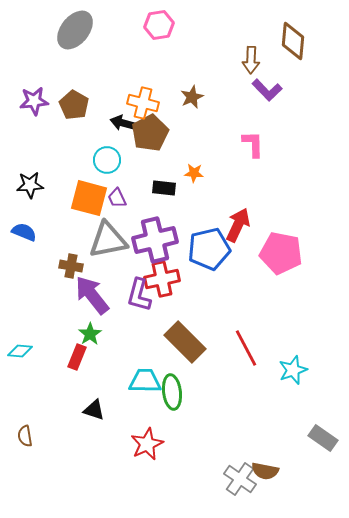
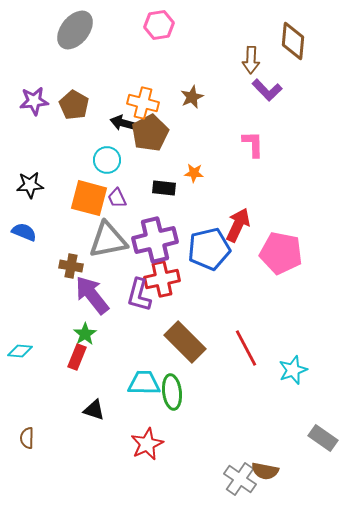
green star at (90, 334): moved 5 px left
cyan trapezoid at (145, 381): moved 1 px left, 2 px down
brown semicircle at (25, 436): moved 2 px right, 2 px down; rotated 10 degrees clockwise
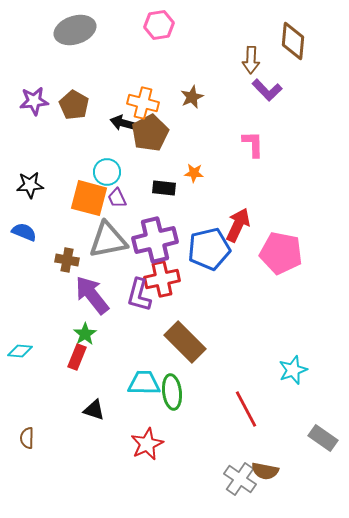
gray ellipse at (75, 30): rotated 33 degrees clockwise
cyan circle at (107, 160): moved 12 px down
brown cross at (71, 266): moved 4 px left, 6 px up
red line at (246, 348): moved 61 px down
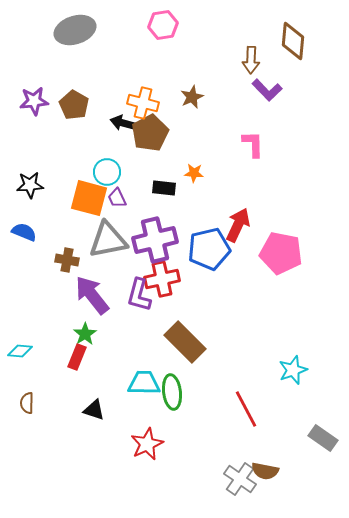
pink hexagon at (159, 25): moved 4 px right
brown semicircle at (27, 438): moved 35 px up
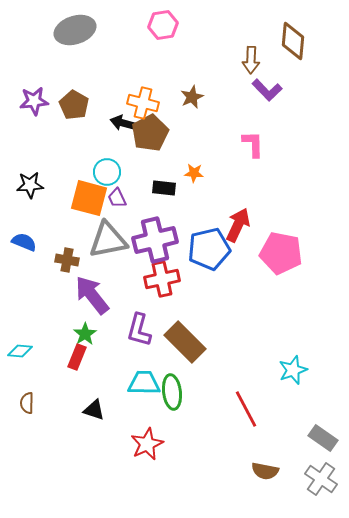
blue semicircle at (24, 232): moved 10 px down
purple L-shape at (139, 295): moved 35 px down
gray cross at (240, 479): moved 81 px right
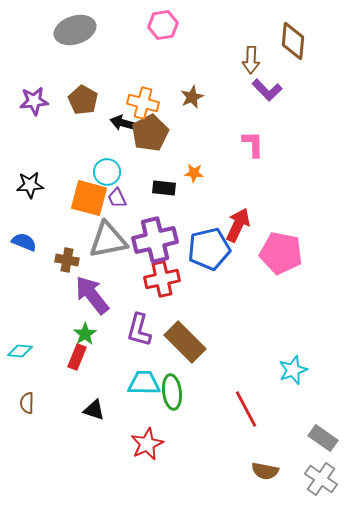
brown pentagon at (74, 105): moved 9 px right, 5 px up
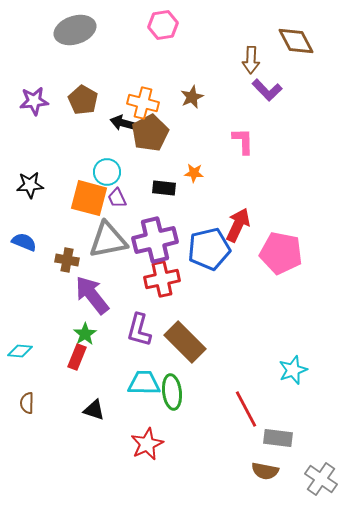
brown diamond at (293, 41): moved 3 px right; rotated 33 degrees counterclockwise
pink L-shape at (253, 144): moved 10 px left, 3 px up
gray rectangle at (323, 438): moved 45 px left; rotated 28 degrees counterclockwise
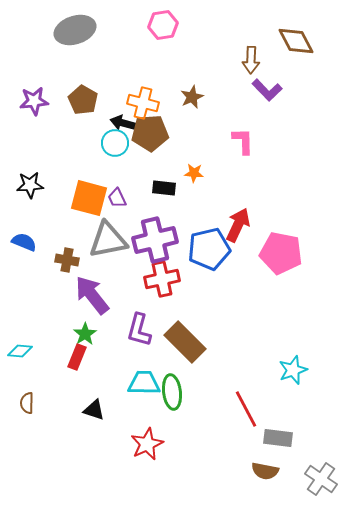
brown pentagon at (150, 133): rotated 24 degrees clockwise
cyan circle at (107, 172): moved 8 px right, 29 px up
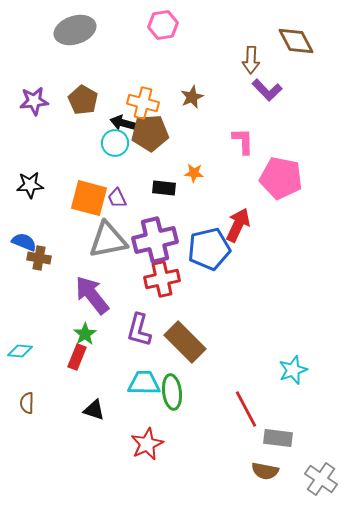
pink pentagon at (281, 253): moved 75 px up
brown cross at (67, 260): moved 28 px left, 2 px up
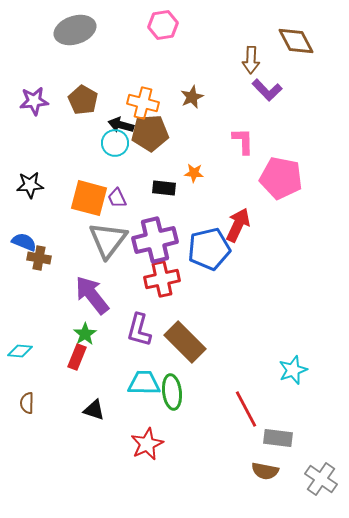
black arrow at (123, 123): moved 2 px left, 2 px down
gray triangle at (108, 240): rotated 42 degrees counterclockwise
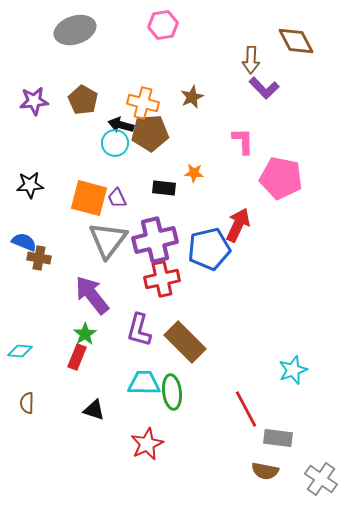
purple L-shape at (267, 90): moved 3 px left, 2 px up
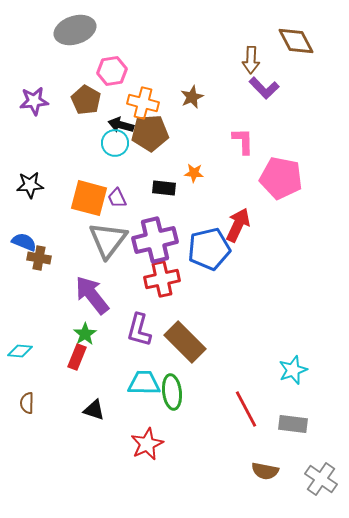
pink hexagon at (163, 25): moved 51 px left, 46 px down
brown pentagon at (83, 100): moved 3 px right
gray rectangle at (278, 438): moved 15 px right, 14 px up
